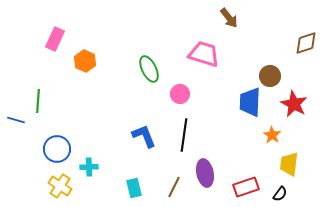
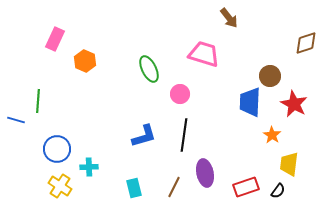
blue L-shape: rotated 96 degrees clockwise
black semicircle: moved 2 px left, 3 px up
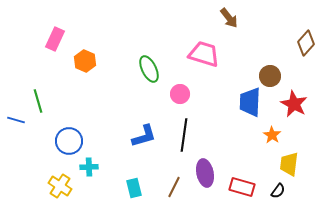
brown diamond: rotated 30 degrees counterclockwise
green line: rotated 20 degrees counterclockwise
blue circle: moved 12 px right, 8 px up
red rectangle: moved 4 px left; rotated 35 degrees clockwise
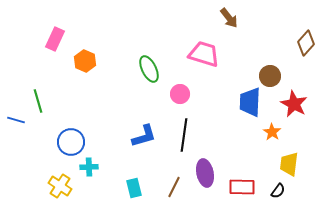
orange star: moved 3 px up
blue circle: moved 2 px right, 1 px down
red rectangle: rotated 15 degrees counterclockwise
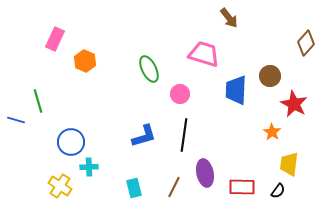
blue trapezoid: moved 14 px left, 12 px up
